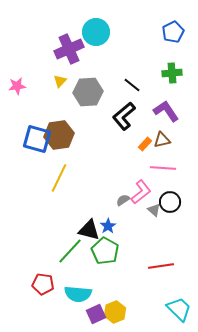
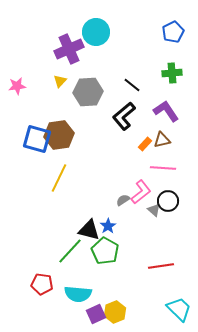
black circle: moved 2 px left, 1 px up
red pentagon: moved 1 px left
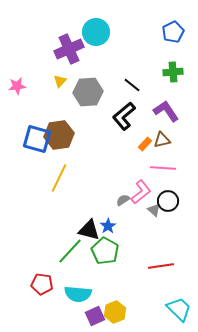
green cross: moved 1 px right, 1 px up
purple square: moved 1 px left, 2 px down
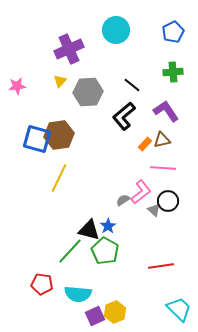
cyan circle: moved 20 px right, 2 px up
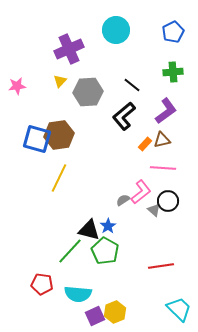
purple L-shape: rotated 88 degrees clockwise
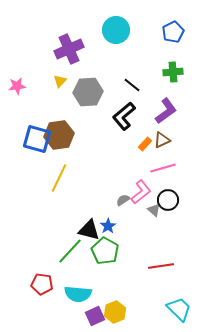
brown triangle: rotated 12 degrees counterclockwise
pink line: rotated 20 degrees counterclockwise
black circle: moved 1 px up
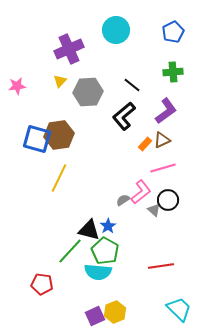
cyan semicircle: moved 20 px right, 22 px up
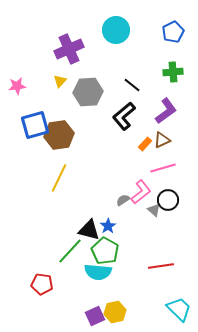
blue square: moved 2 px left, 14 px up; rotated 32 degrees counterclockwise
yellow hexagon: rotated 10 degrees clockwise
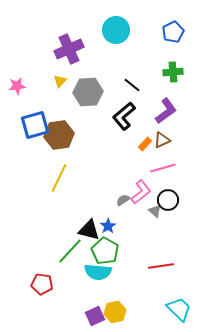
gray triangle: moved 1 px right, 1 px down
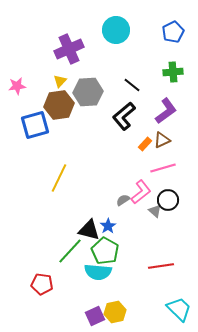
brown hexagon: moved 30 px up
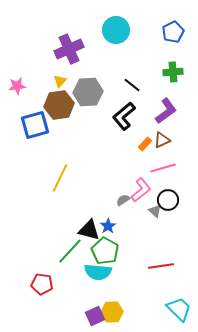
yellow line: moved 1 px right
pink L-shape: moved 2 px up
yellow hexagon: moved 3 px left; rotated 10 degrees clockwise
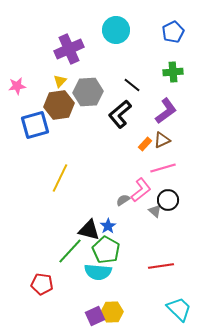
black L-shape: moved 4 px left, 2 px up
green pentagon: moved 1 px right, 1 px up
